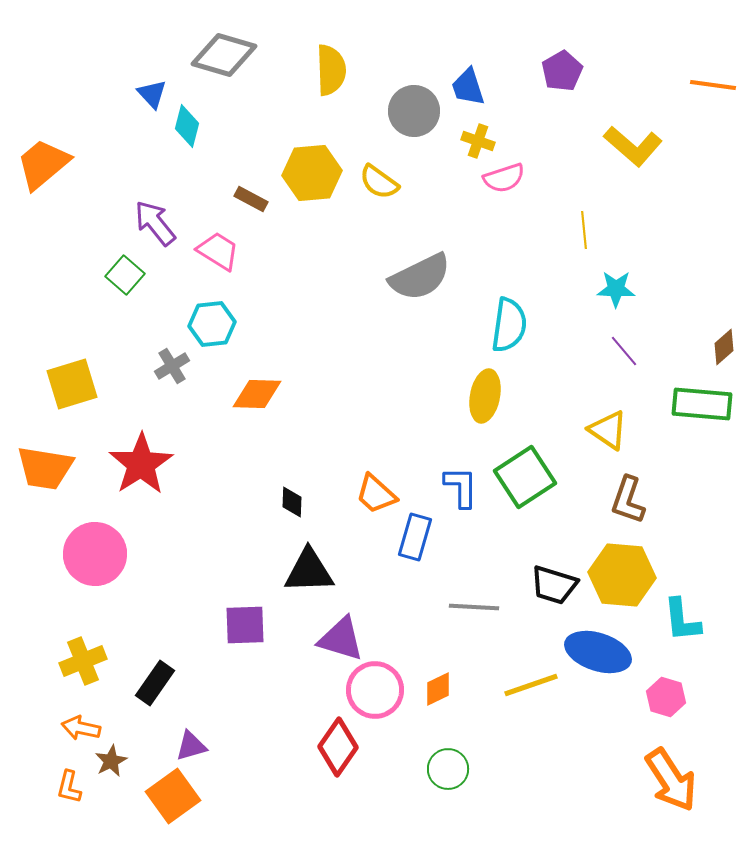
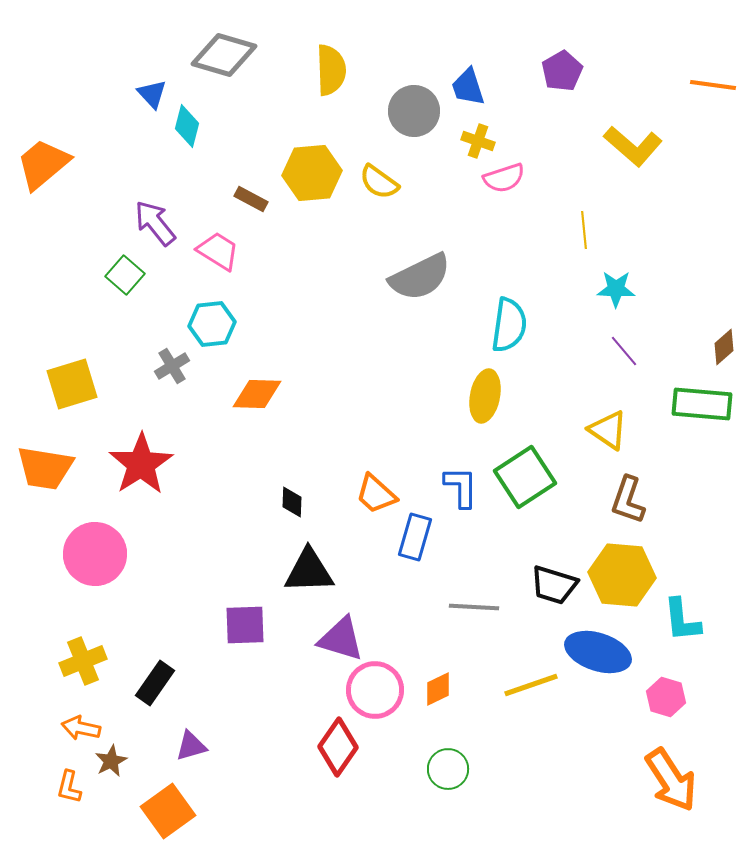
orange square at (173, 796): moved 5 px left, 15 px down
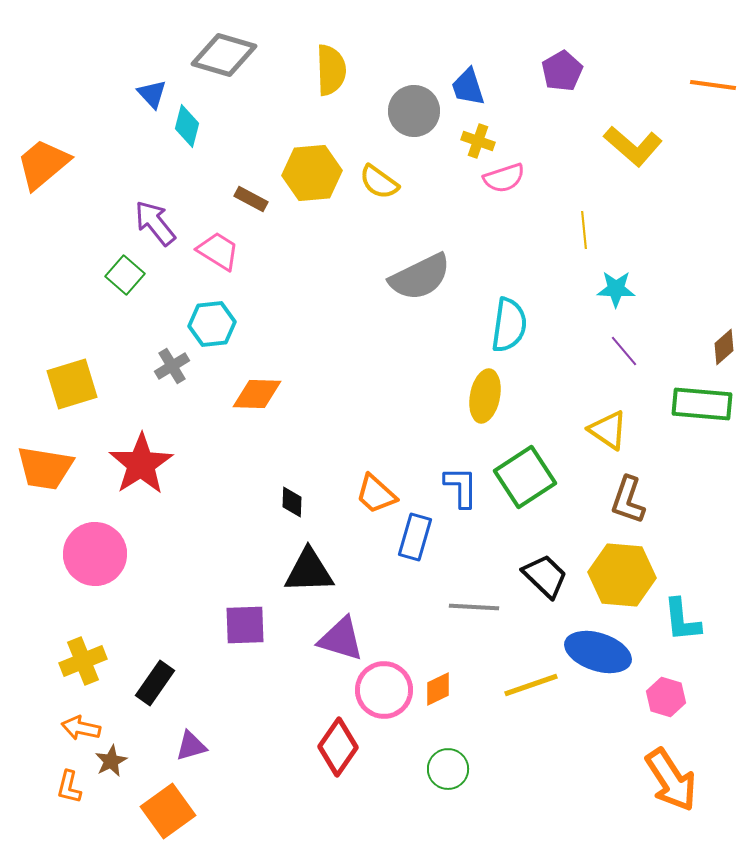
black trapezoid at (554, 585): moved 9 px left, 9 px up; rotated 153 degrees counterclockwise
pink circle at (375, 690): moved 9 px right
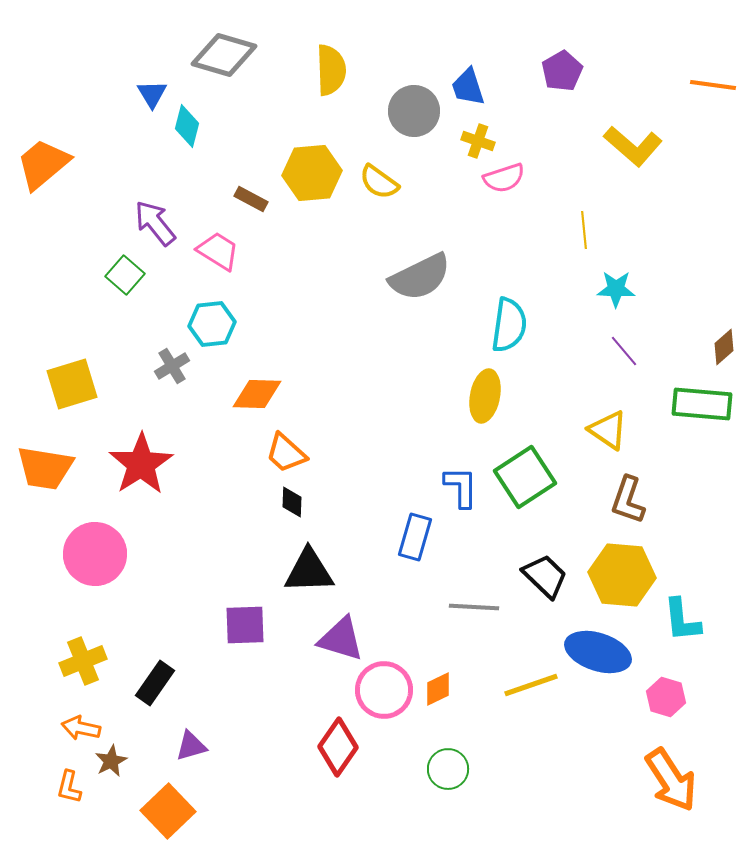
blue triangle at (152, 94): rotated 12 degrees clockwise
orange trapezoid at (376, 494): moved 90 px left, 41 px up
orange square at (168, 811): rotated 8 degrees counterclockwise
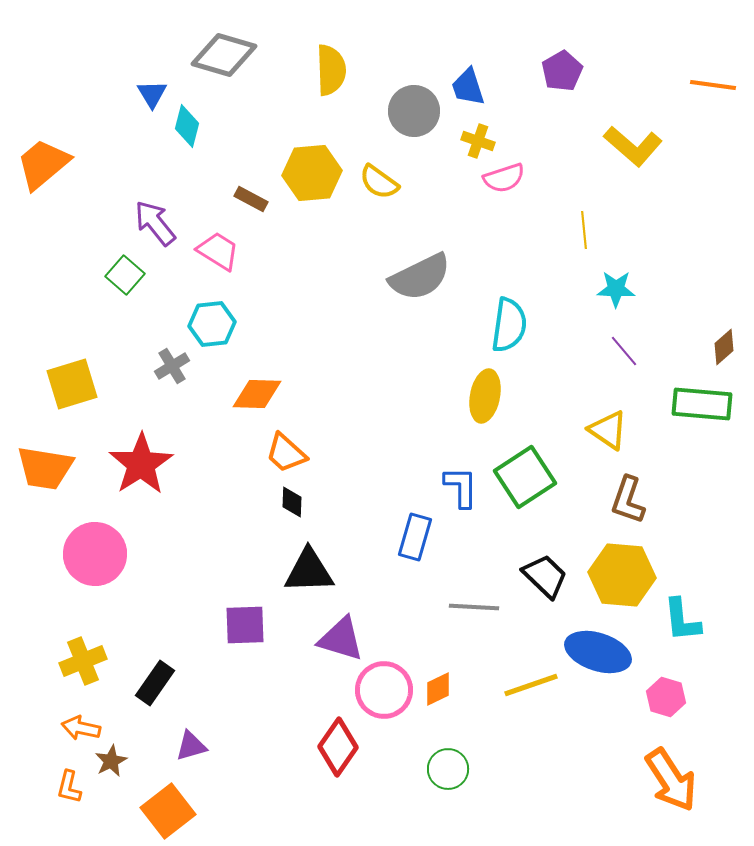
orange square at (168, 811): rotated 6 degrees clockwise
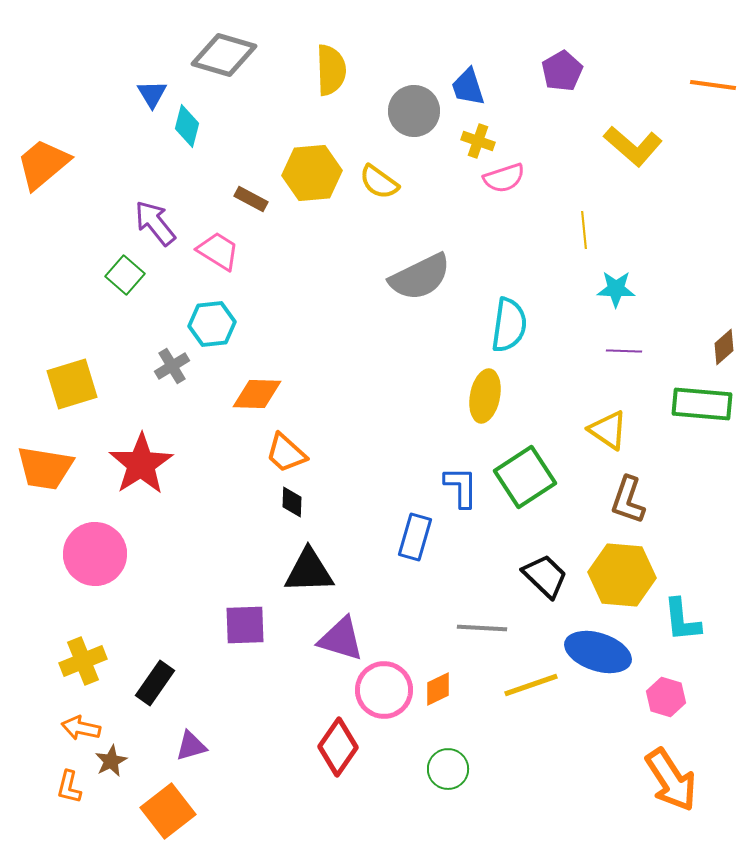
purple line at (624, 351): rotated 48 degrees counterclockwise
gray line at (474, 607): moved 8 px right, 21 px down
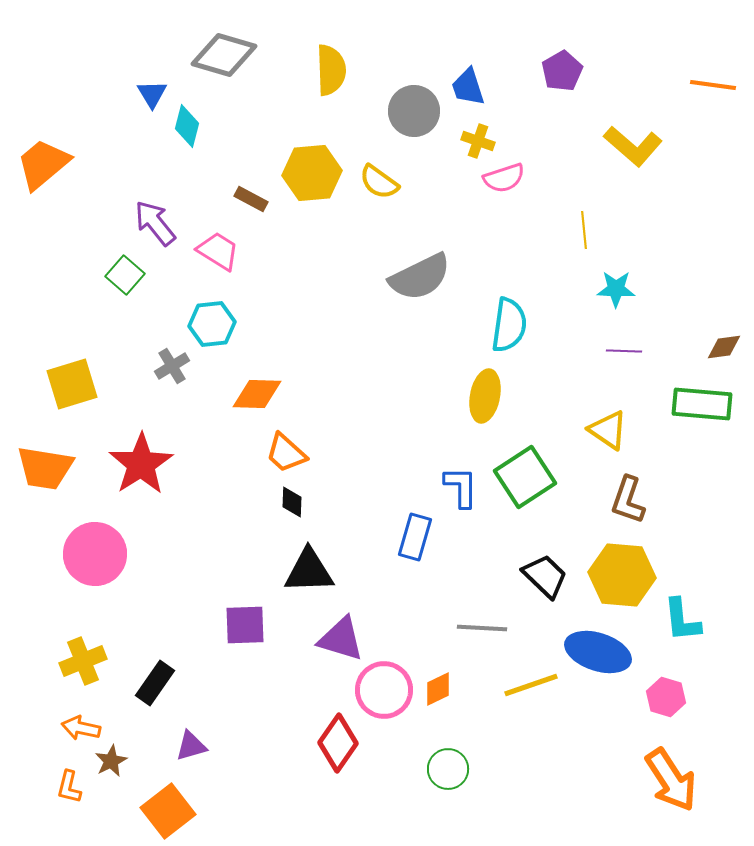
brown diamond at (724, 347): rotated 33 degrees clockwise
red diamond at (338, 747): moved 4 px up
